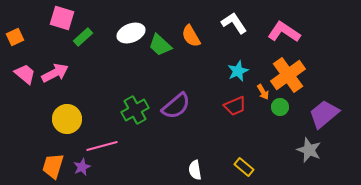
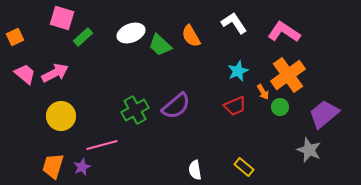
yellow circle: moved 6 px left, 3 px up
pink line: moved 1 px up
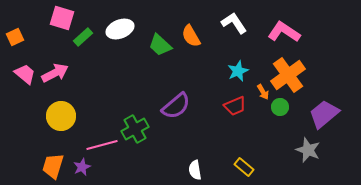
white ellipse: moved 11 px left, 4 px up
green cross: moved 19 px down
gray star: moved 1 px left
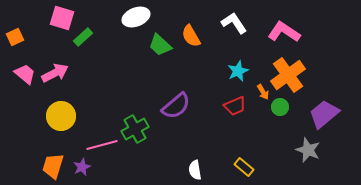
white ellipse: moved 16 px right, 12 px up
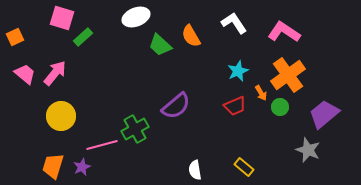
pink arrow: rotated 24 degrees counterclockwise
orange arrow: moved 2 px left, 1 px down
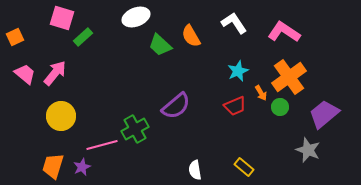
orange cross: moved 1 px right, 2 px down
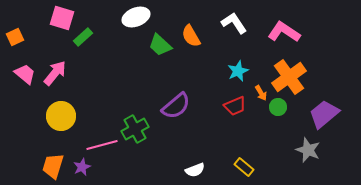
green circle: moved 2 px left
white semicircle: rotated 102 degrees counterclockwise
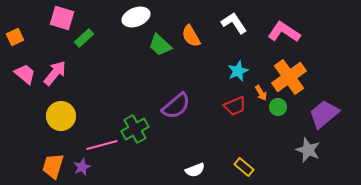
green rectangle: moved 1 px right, 1 px down
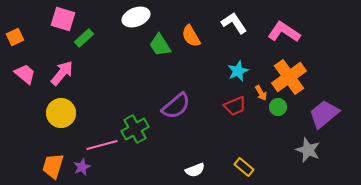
pink square: moved 1 px right, 1 px down
green trapezoid: rotated 15 degrees clockwise
pink arrow: moved 7 px right
yellow circle: moved 3 px up
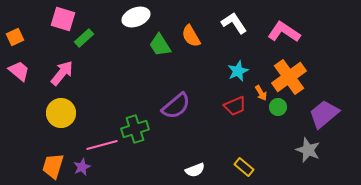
pink trapezoid: moved 6 px left, 3 px up
green cross: rotated 12 degrees clockwise
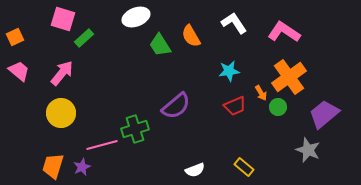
cyan star: moved 9 px left; rotated 15 degrees clockwise
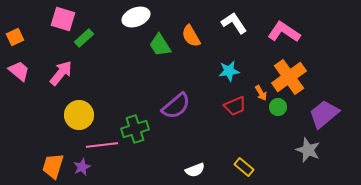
pink arrow: moved 1 px left
yellow circle: moved 18 px right, 2 px down
pink line: rotated 8 degrees clockwise
